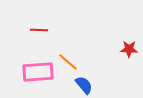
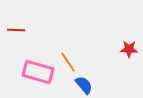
red line: moved 23 px left
orange line: rotated 15 degrees clockwise
pink rectangle: rotated 20 degrees clockwise
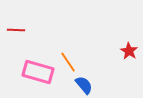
red star: moved 2 px down; rotated 30 degrees clockwise
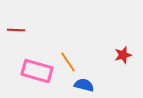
red star: moved 6 px left, 4 px down; rotated 24 degrees clockwise
pink rectangle: moved 1 px left, 1 px up
blue semicircle: rotated 36 degrees counterclockwise
